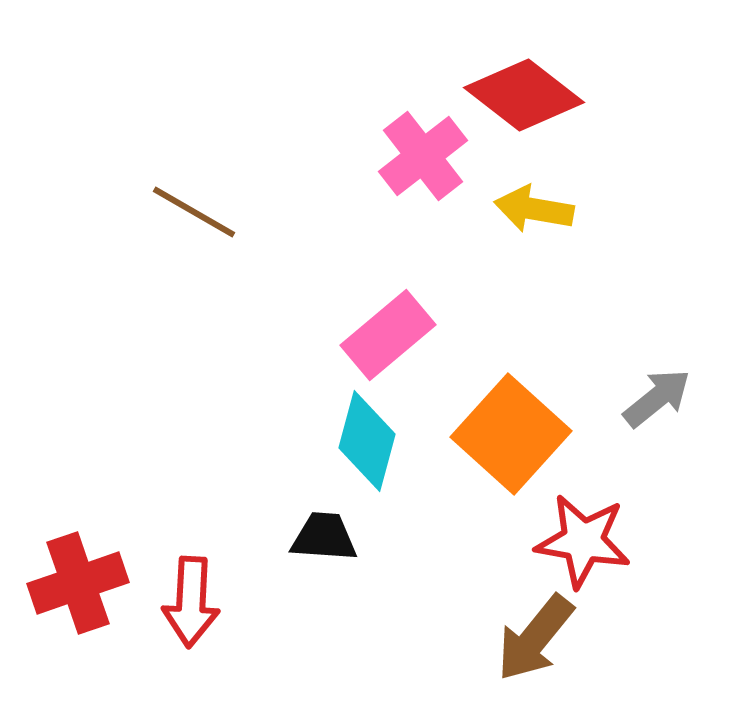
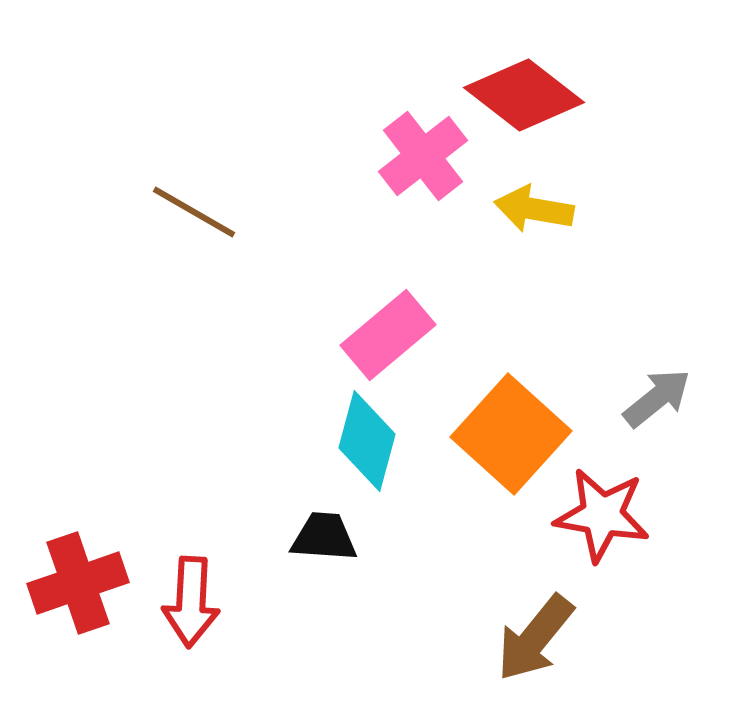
red star: moved 19 px right, 26 px up
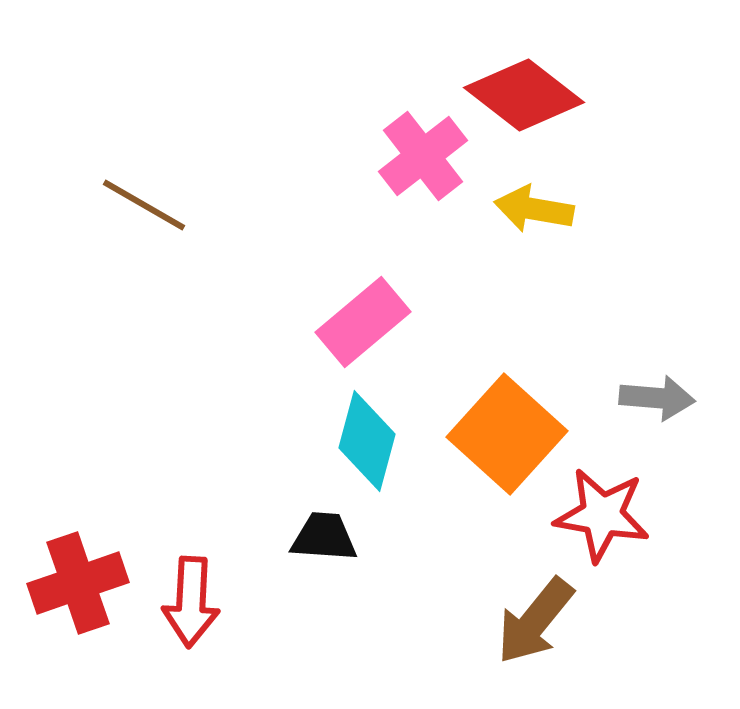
brown line: moved 50 px left, 7 px up
pink rectangle: moved 25 px left, 13 px up
gray arrow: rotated 44 degrees clockwise
orange square: moved 4 px left
brown arrow: moved 17 px up
